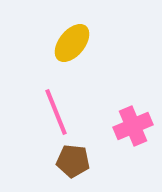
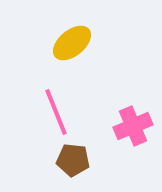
yellow ellipse: rotated 12 degrees clockwise
brown pentagon: moved 1 px up
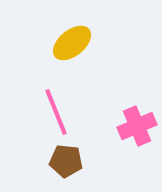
pink cross: moved 4 px right
brown pentagon: moved 7 px left, 1 px down
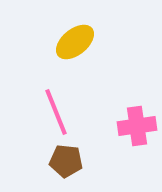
yellow ellipse: moved 3 px right, 1 px up
pink cross: rotated 15 degrees clockwise
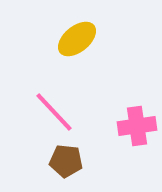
yellow ellipse: moved 2 px right, 3 px up
pink line: moved 2 px left; rotated 21 degrees counterclockwise
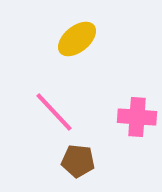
pink cross: moved 9 px up; rotated 12 degrees clockwise
brown pentagon: moved 12 px right
